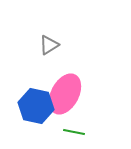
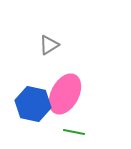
blue hexagon: moved 3 px left, 2 px up
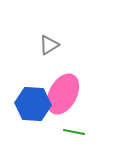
pink ellipse: moved 2 px left
blue hexagon: rotated 8 degrees counterclockwise
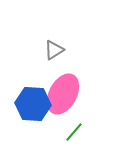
gray triangle: moved 5 px right, 5 px down
green line: rotated 60 degrees counterclockwise
